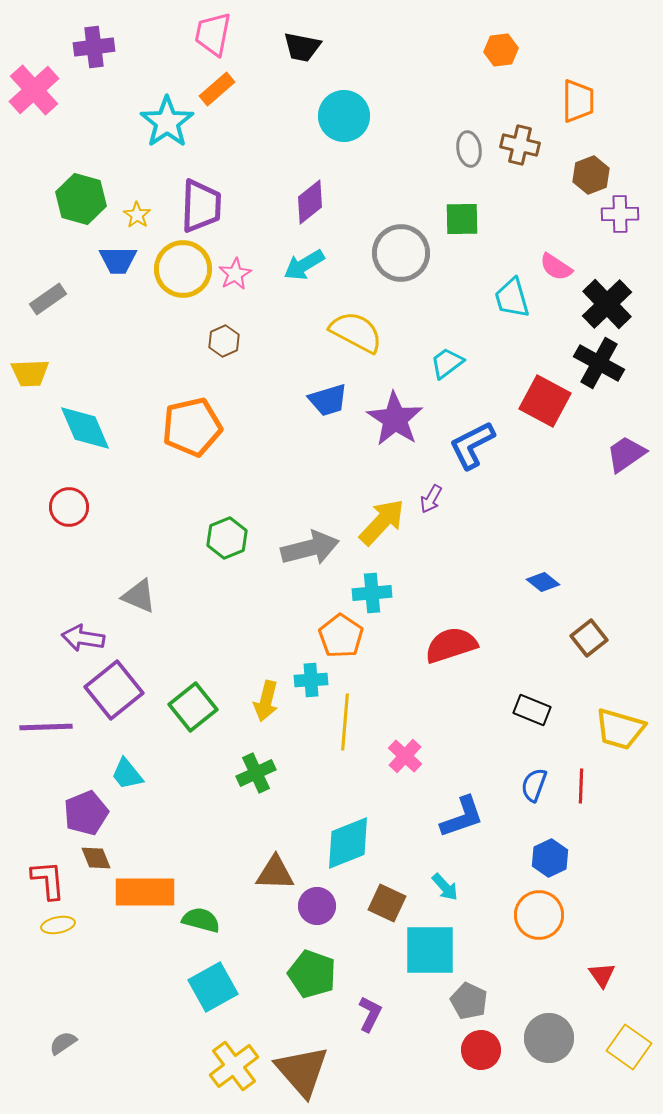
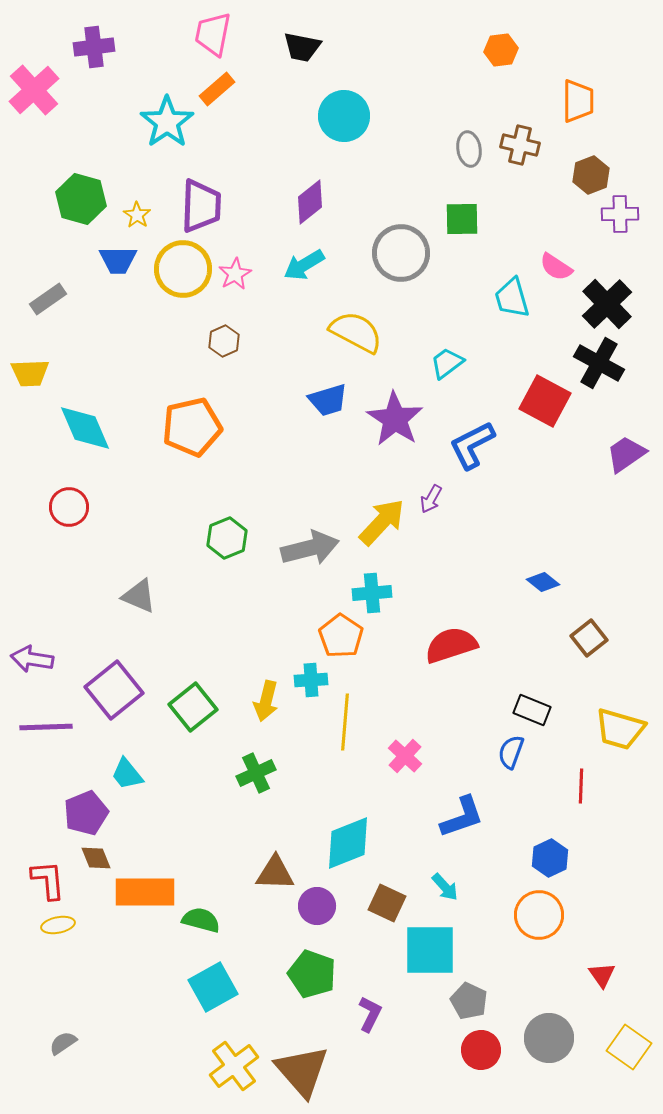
purple arrow at (83, 638): moved 51 px left, 21 px down
blue semicircle at (534, 785): moved 23 px left, 33 px up
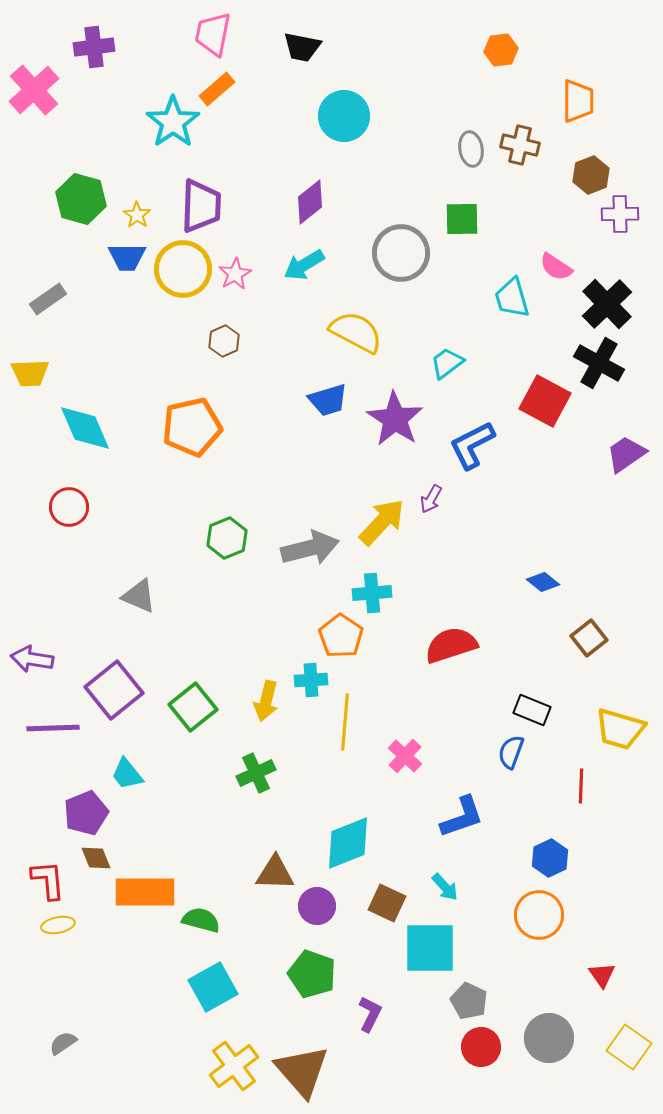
cyan star at (167, 122): moved 6 px right
gray ellipse at (469, 149): moved 2 px right
blue trapezoid at (118, 260): moved 9 px right, 3 px up
purple line at (46, 727): moved 7 px right, 1 px down
cyan square at (430, 950): moved 2 px up
red circle at (481, 1050): moved 3 px up
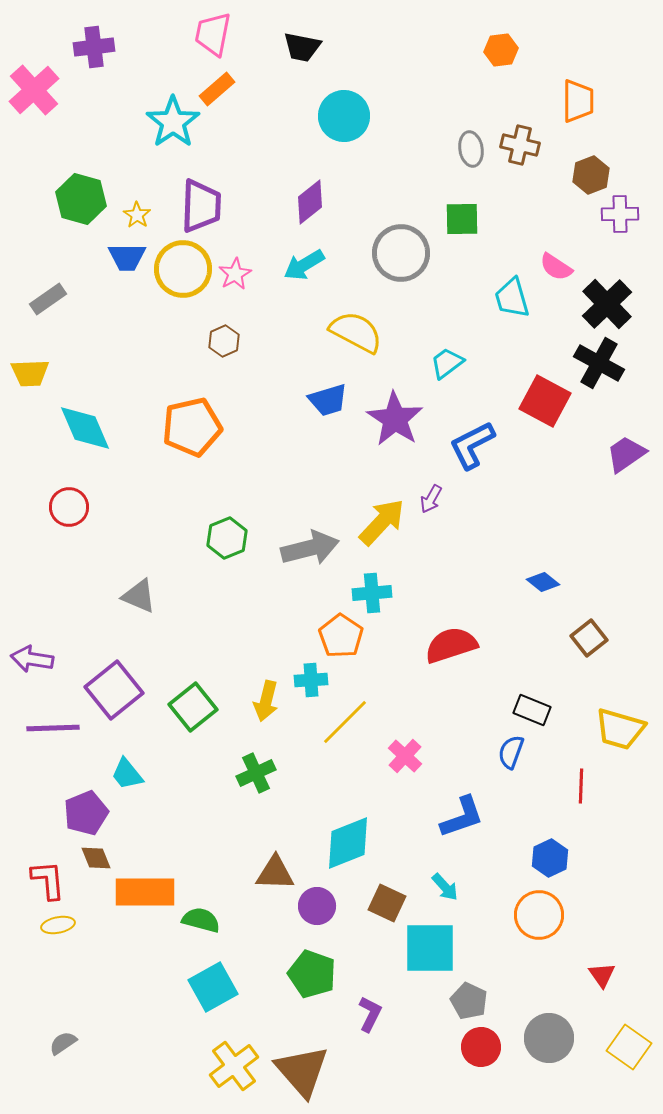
yellow line at (345, 722): rotated 40 degrees clockwise
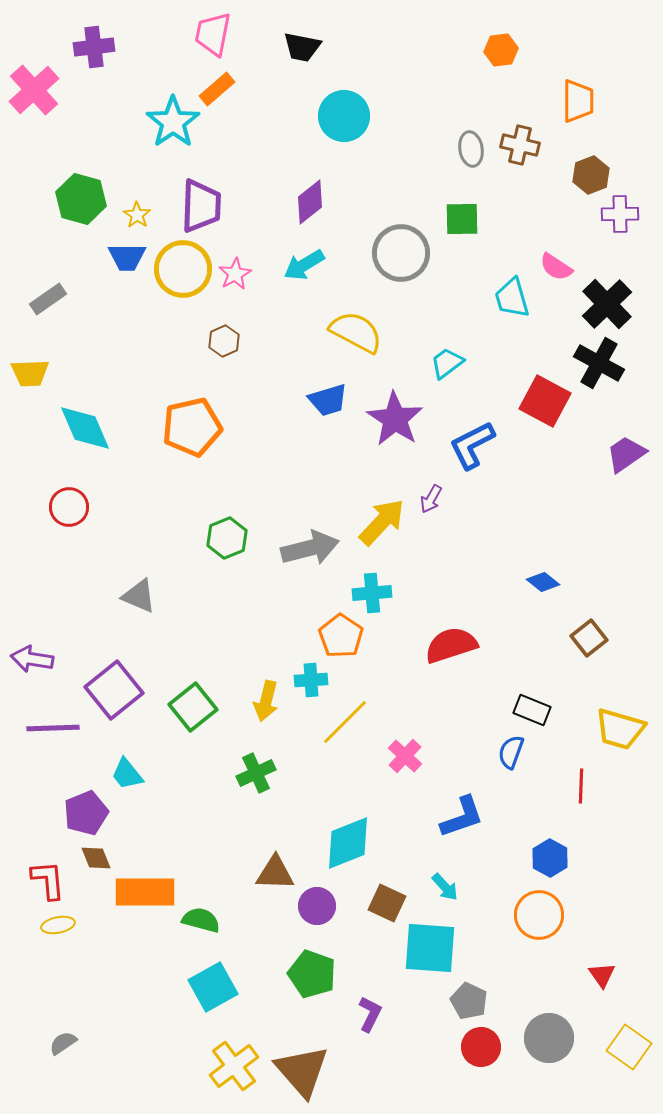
blue hexagon at (550, 858): rotated 6 degrees counterclockwise
cyan square at (430, 948): rotated 4 degrees clockwise
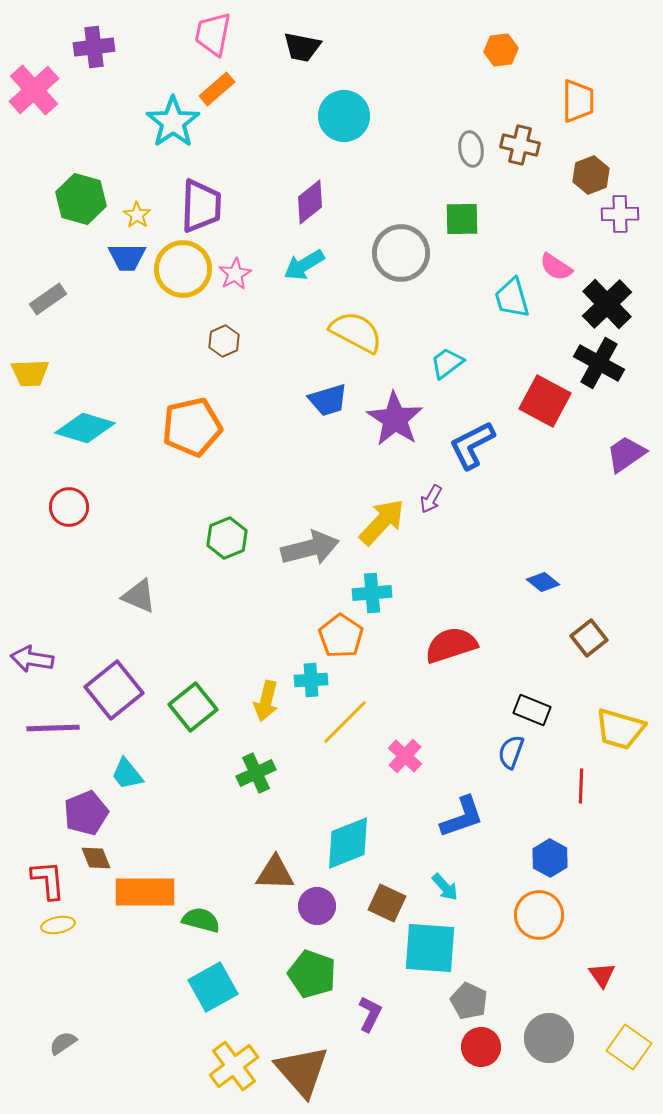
cyan diamond at (85, 428): rotated 50 degrees counterclockwise
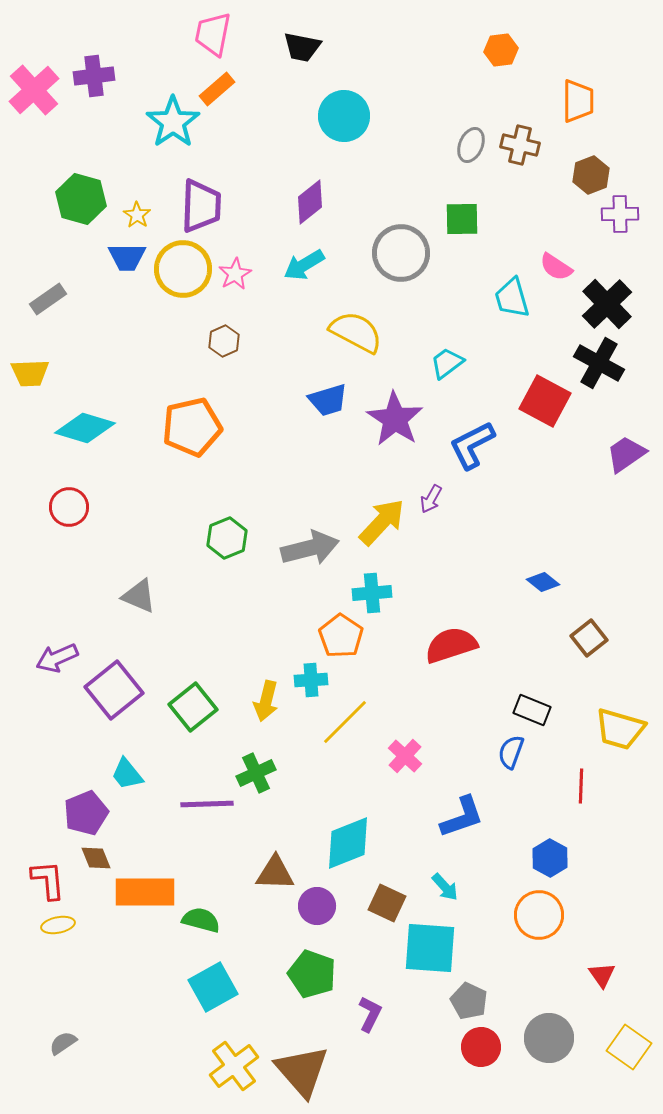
purple cross at (94, 47): moved 29 px down
gray ellipse at (471, 149): moved 4 px up; rotated 32 degrees clockwise
purple arrow at (32, 659): moved 25 px right, 1 px up; rotated 33 degrees counterclockwise
purple line at (53, 728): moved 154 px right, 76 px down
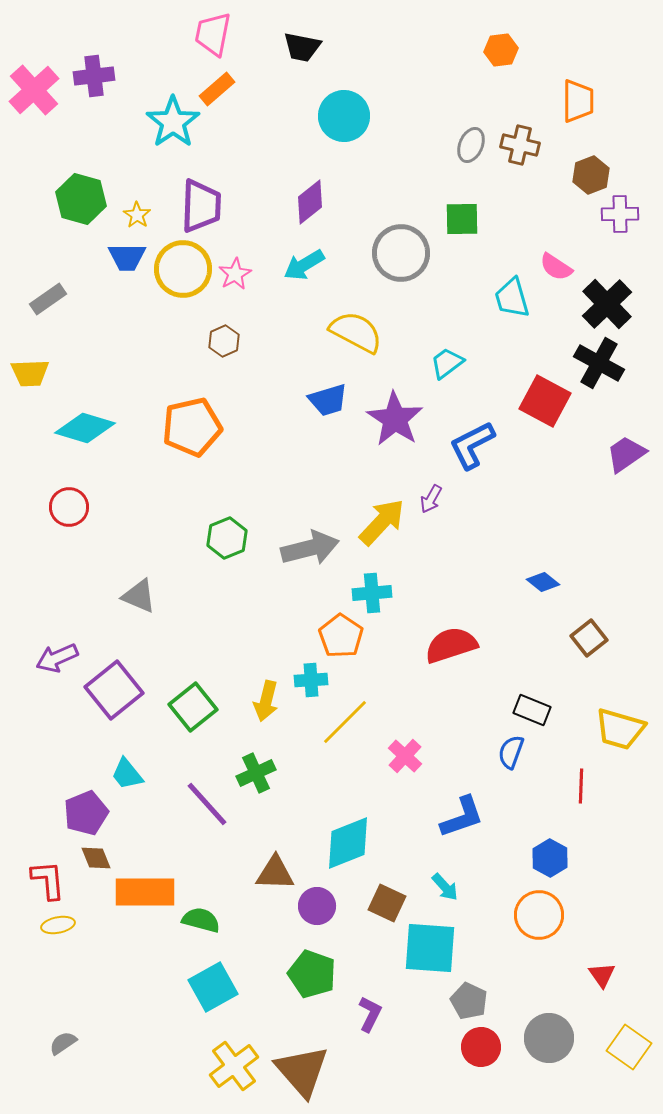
purple line at (207, 804): rotated 50 degrees clockwise
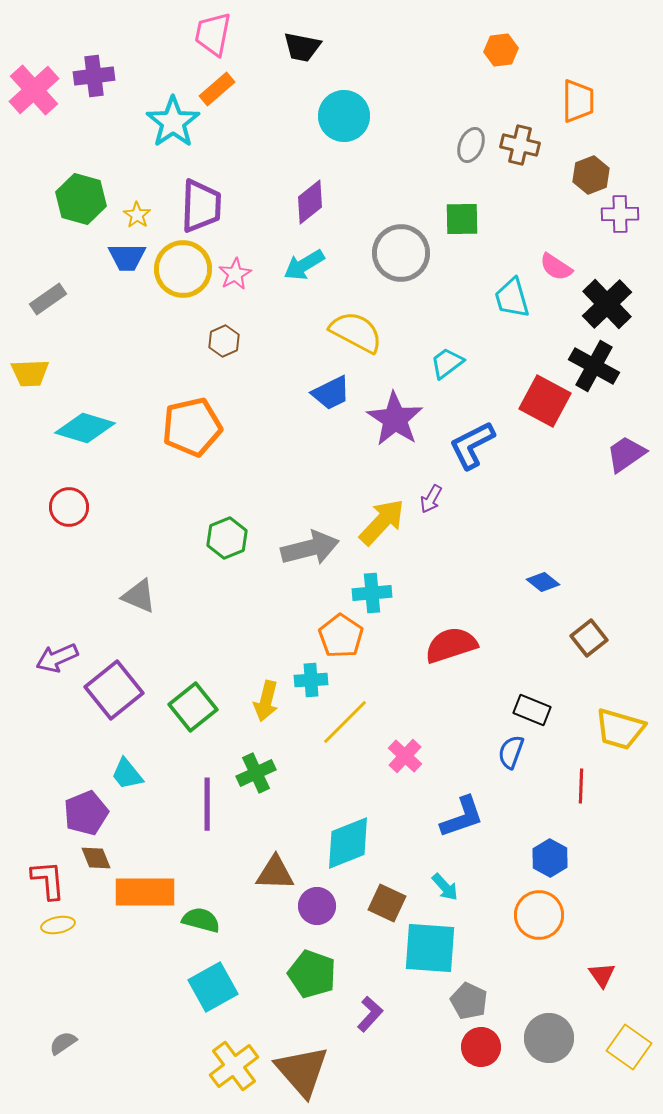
black cross at (599, 363): moved 5 px left, 3 px down
blue trapezoid at (328, 400): moved 3 px right, 7 px up; rotated 9 degrees counterclockwise
purple line at (207, 804): rotated 42 degrees clockwise
purple L-shape at (370, 1014): rotated 15 degrees clockwise
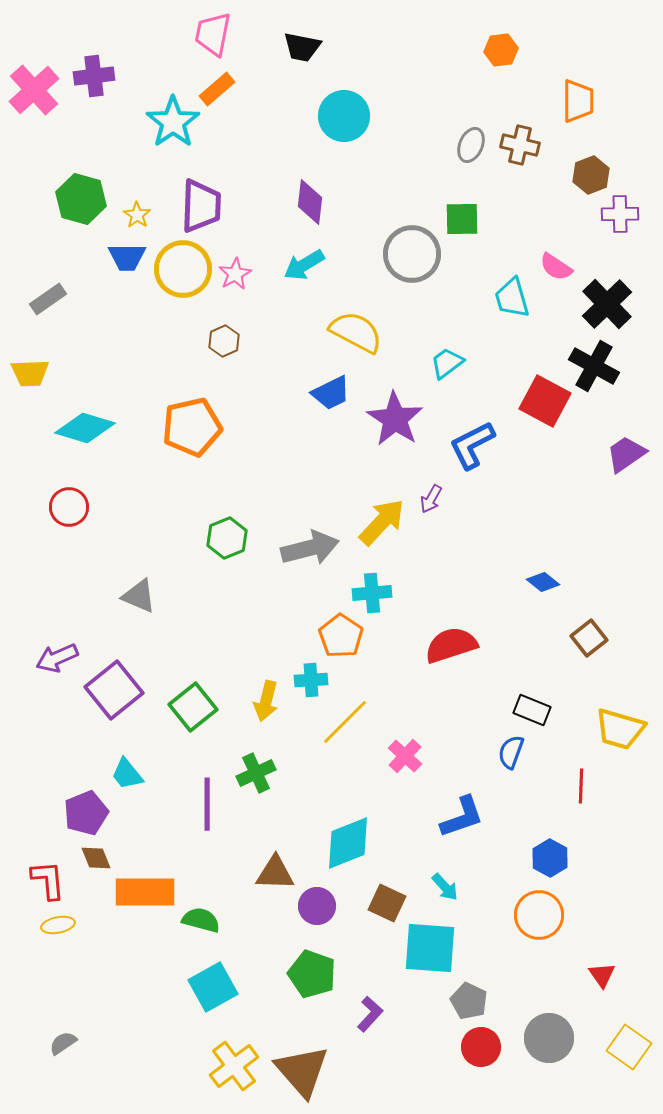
purple diamond at (310, 202): rotated 45 degrees counterclockwise
gray circle at (401, 253): moved 11 px right, 1 px down
